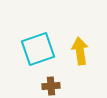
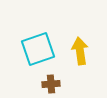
brown cross: moved 2 px up
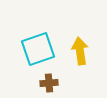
brown cross: moved 2 px left, 1 px up
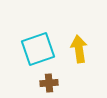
yellow arrow: moved 1 px left, 2 px up
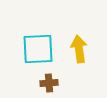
cyan square: rotated 16 degrees clockwise
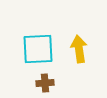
brown cross: moved 4 px left
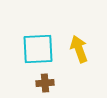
yellow arrow: rotated 12 degrees counterclockwise
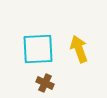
brown cross: rotated 30 degrees clockwise
